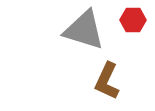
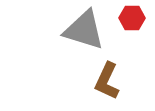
red hexagon: moved 1 px left, 2 px up
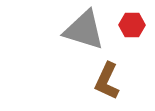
red hexagon: moved 7 px down
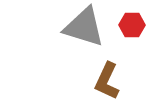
gray triangle: moved 3 px up
